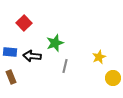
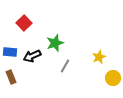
black arrow: rotated 30 degrees counterclockwise
gray line: rotated 16 degrees clockwise
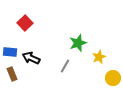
red square: moved 1 px right
green star: moved 23 px right
black arrow: moved 1 px left, 2 px down; rotated 48 degrees clockwise
brown rectangle: moved 1 px right, 3 px up
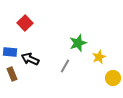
black arrow: moved 1 px left, 1 px down
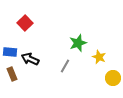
yellow star: rotated 24 degrees counterclockwise
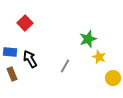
green star: moved 10 px right, 4 px up
black arrow: rotated 36 degrees clockwise
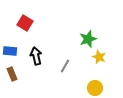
red square: rotated 14 degrees counterclockwise
blue rectangle: moved 1 px up
black arrow: moved 6 px right, 3 px up; rotated 18 degrees clockwise
yellow circle: moved 18 px left, 10 px down
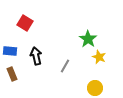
green star: rotated 18 degrees counterclockwise
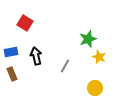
green star: rotated 18 degrees clockwise
blue rectangle: moved 1 px right, 1 px down; rotated 16 degrees counterclockwise
